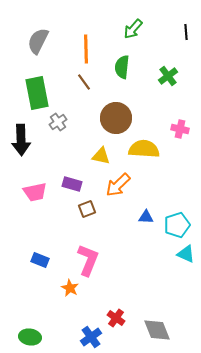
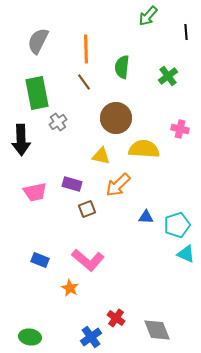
green arrow: moved 15 px right, 13 px up
pink L-shape: rotated 108 degrees clockwise
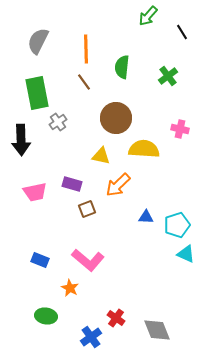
black line: moved 4 px left; rotated 28 degrees counterclockwise
green ellipse: moved 16 px right, 21 px up
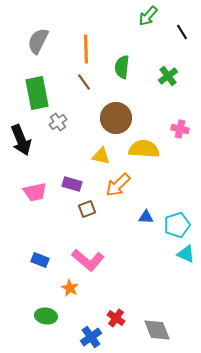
black arrow: rotated 20 degrees counterclockwise
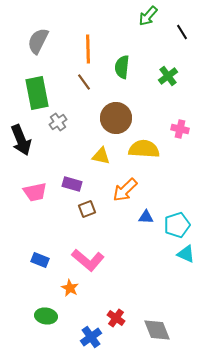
orange line: moved 2 px right
orange arrow: moved 7 px right, 5 px down
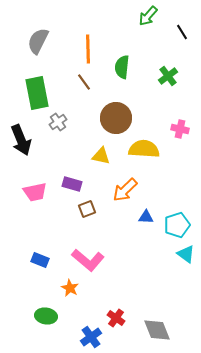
cyan triangle: rotated 12 degrees clockwise
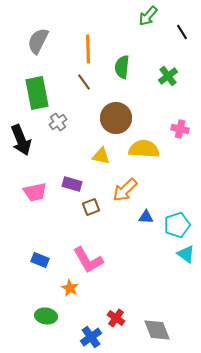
brown square: moved 4 px right, 2 px up
pink L-shape: rotated 20 degrees clockwise
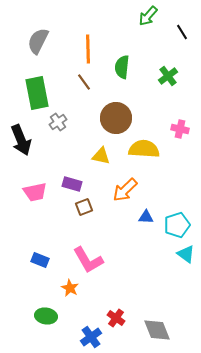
brown square: moved 7 px left
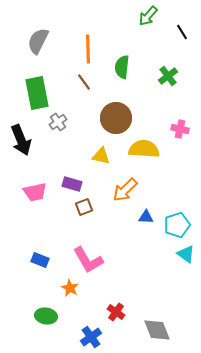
red cross: moved 6 px up
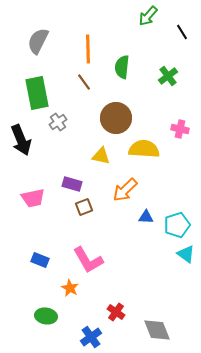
pink trapezoid: moved 2 px left, 6 px down
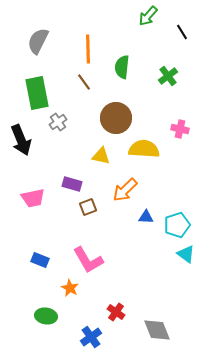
brown square: moved 4 px right
